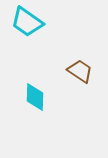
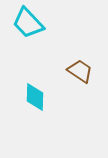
cyan trapezoid: moved 1 px right, 1 px down; rotated 12 degrees clockwise
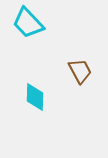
brown trapezoid: rotated 28 degrees clockwise
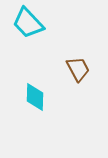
brown trapezoid: moved 2 px left, 2 px up
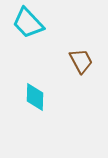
brown trapezoid: moved 3 px right, 8 px up
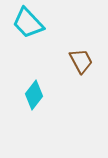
cyan diamond: moved 1 px left, 2 px up; rotated 36 degrees clockwise
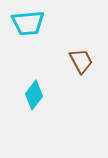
cyan trapezoid: rotated 52 degrees counterclockwise
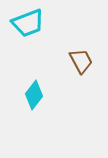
cyan trapezoid: rotated 16 degrees counterclockwise
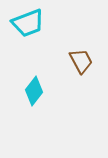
cyan diamond: moved 4 px up
